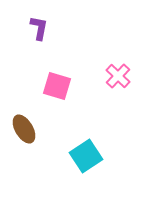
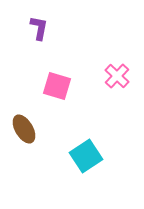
pink cross: moved 1 px left
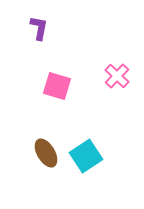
brown ellipse: moved 22 px right, 24 px down
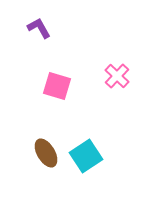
purple L-shape: rotated 40 degrees counterclockwise
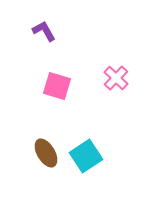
purple L-shape: moved 5 px right, 3 px down
pink cross: moved 1 px left, 2 px down
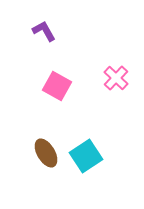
pink square: rotated 12 degrees clockwise
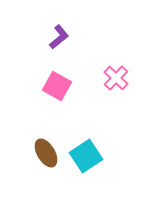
purple L-shape: moved 15 px right, 6 px down; rotated 80 degrees clockwise
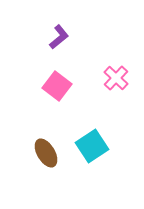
pink square: rotated 8 degrees clockwise
cyan square: moved 6 px right, 10 px up
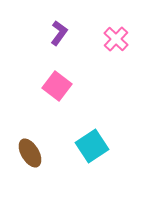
purple L-shape: moved 4 px up; rotated 15 degrees counterclockwise
pink cross: moved 39 px up
brown ellipse: moved 16 px left
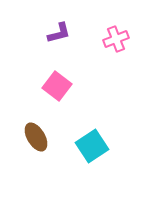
purple L-shape: rotated 40 degrees clockwise
pink cross: rotated 25 degrees clockwise
brown ellipse: moved 6 px right, 16 px up
